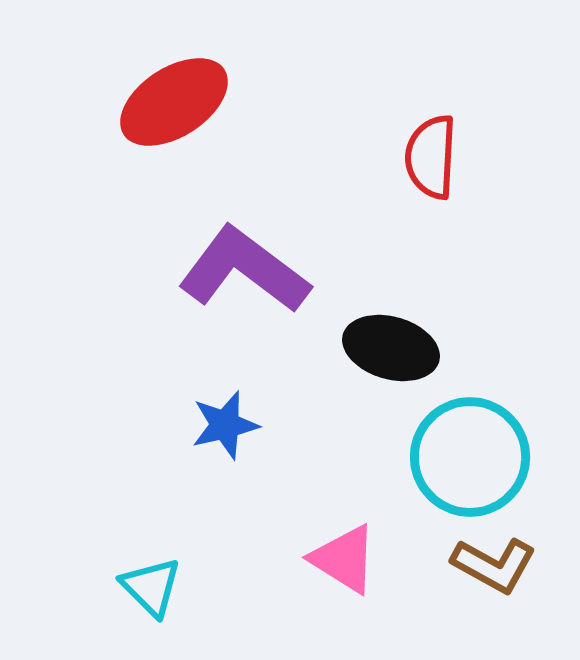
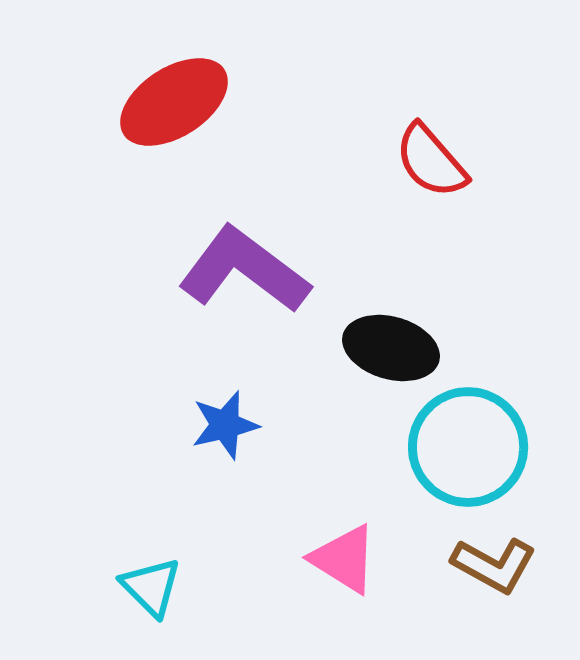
red semicircle: moved 4 px down; rotated 44 degrees counterclockwise
cyan circle: moved 2 px left, 10 px up
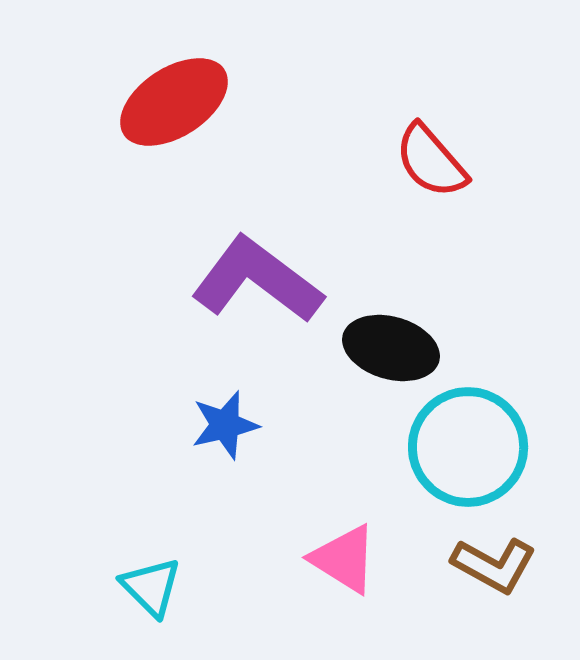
purple L-shape: moved 13 px right, 10 px down
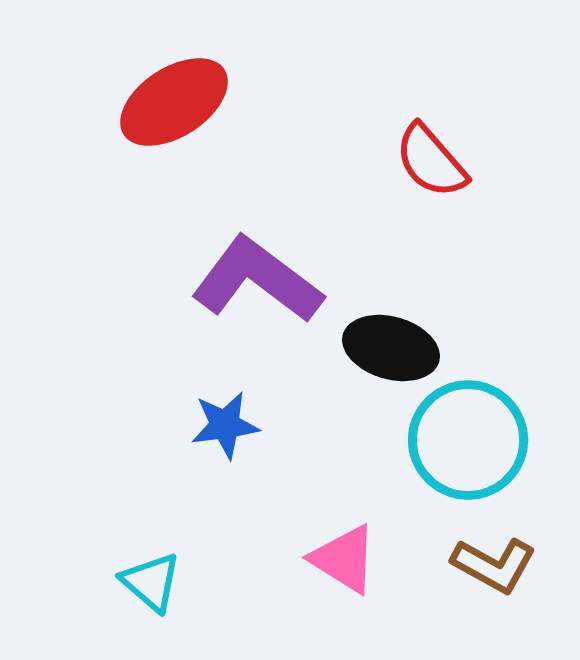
blue star: rotated 6 degrees clockwise
cyan circle: moved 7 px up
cyan triangle: moved 5 px up; rotated 4 degrees counterclockwise
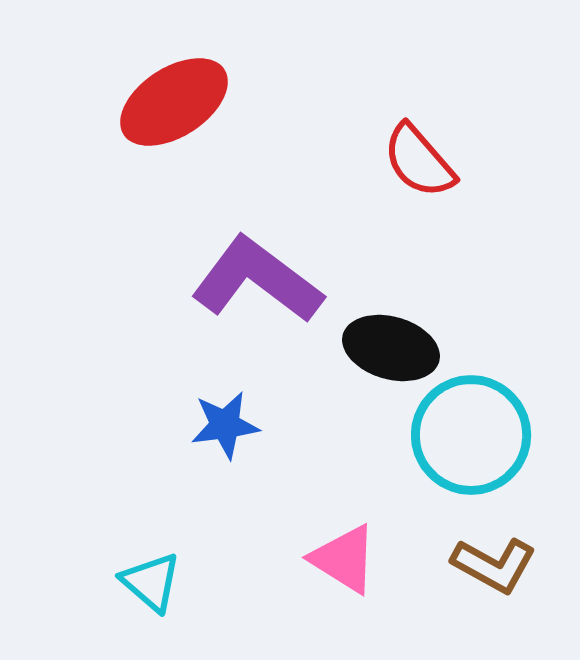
red semicircle: moved 12 px left
cyan circle: moved 3 px right, 5 px up
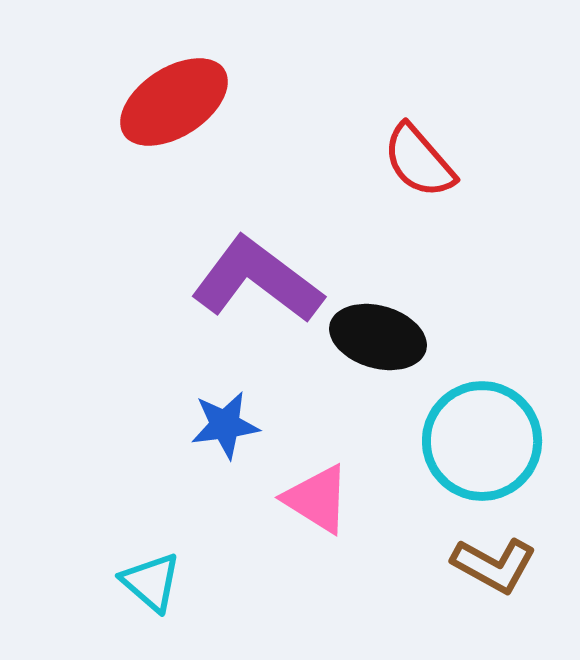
black ellipse: moved 13 px left, 11 px up
cyan circle: moved 11 px right, 6 px down
pink triangle: moved 27 px left, 60 px up
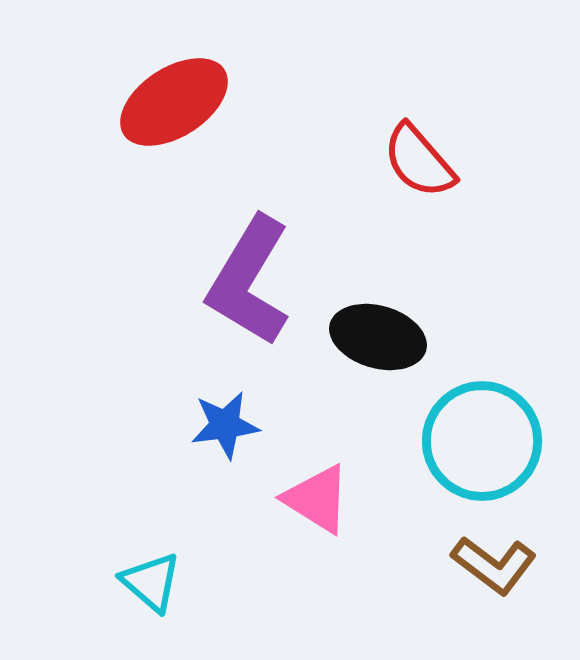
purple L-shape: moved 8 px left, 1 px down; rotated 96 degrees counterclockwise
brown L-shape: rotated 8 degrees clockwise
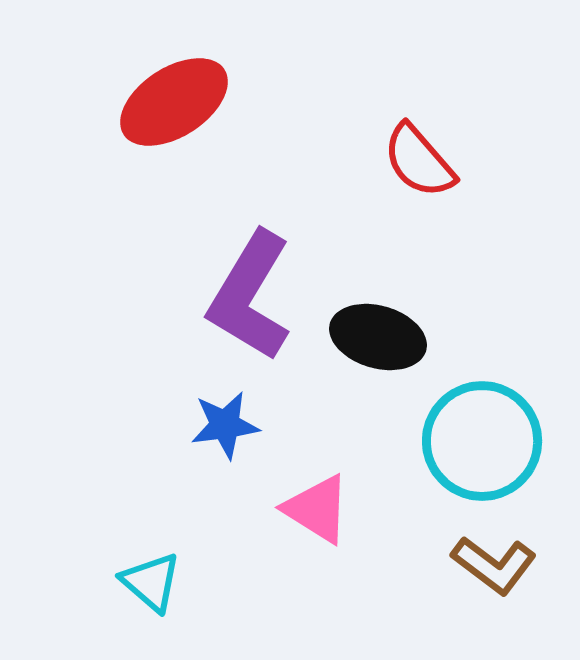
purple L-shape: moved 1 px right, 15 px down
pink triangle: moved 10 px down
